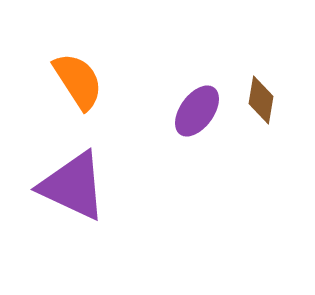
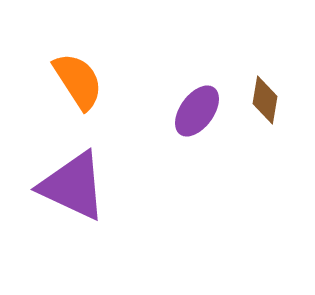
brown diamond: moved 4 px right
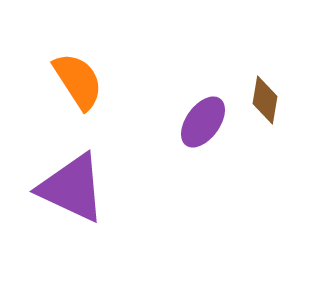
purple ellipse: moved 6 px right, 11 px down
purple triangle: moved 1 px left, 2 px down
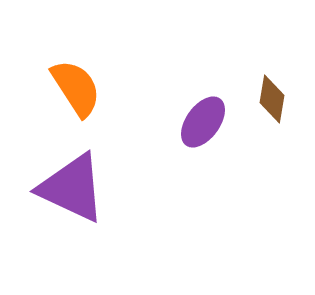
orange semicircle: moved 2 px left, 7 px down
brown diamond: moved 7 px right, 1 px up
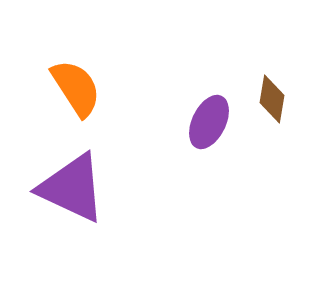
purple ellipse: moved 6 px right; rotated 10 degrees counterclockwise
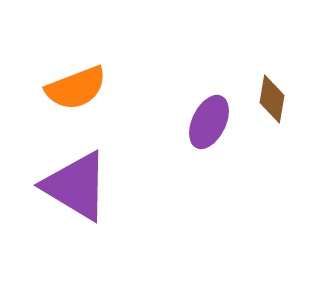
orange semicircle: rotated 102 degrees clockwise
purple triangle: moved 4 px right, 2 px up; rotated 6 degrees clockwise
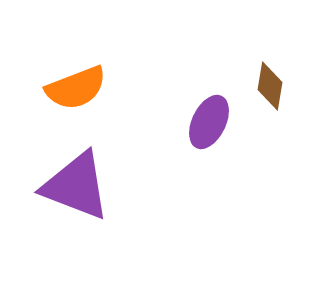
brown diamond: moved 2 px left, 13 px up
purple triangle: rotated 10 degrees counterclockwise
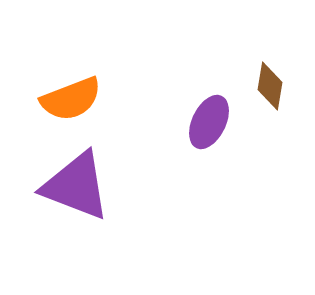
orange semicircle: moved 5 px left, 11 px down
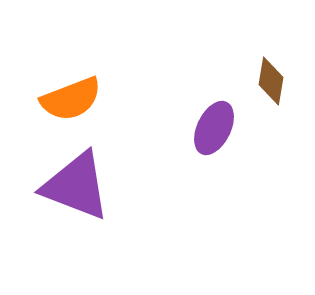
brown diamond: moved 1 px right, 5 px up
purple ellipse: moved 5 px right, 6 px down
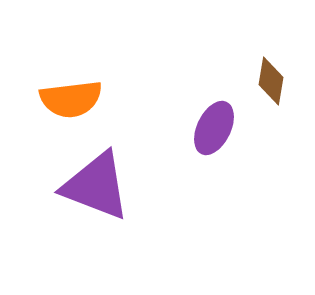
orange semicircle: rotated 14 degrees clockwise
purple triangle: moved 20 px right
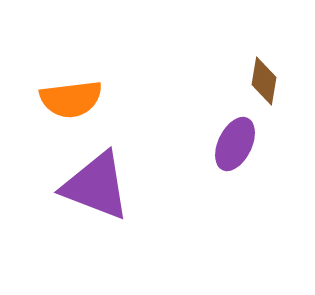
brown diamond: moved 7 px left
purple ellipse: moved 21 px right, 16 px down
